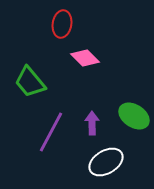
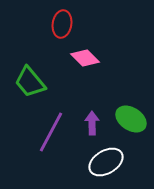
green ellipse: moved 3 px left, 3 px down
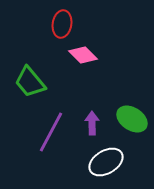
pink diamond: moved 2 px left, 3 px up
green ellipse: moved 1 px right
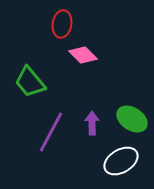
white ellipse: moved 15 px right, 1 px up
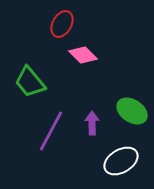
red ellipse: rotated 20 degrees clockwise
green ellipse: moved 8 px up
purple line: moved 1 px up
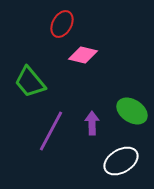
pink diamond: rotated 32 degrees counterclockwise
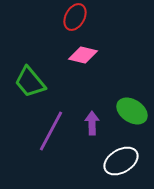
red ellipse: moved 13 px right, 7 px up
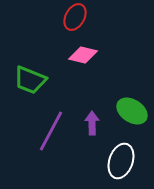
green trapezoid: moved 2 px up; rotated 28 degrees counterclockwise
white ellipse: rotated 40 degrees counterclockwise
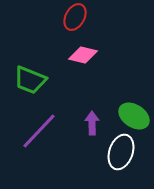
green ellipse: moved 2 px right, 5 px down
purple line: moved 12 px left; rotated 15 degrees clockwise
white ellipse: moved 9 px up
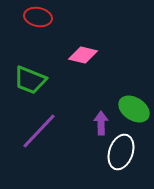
red ellipse: moved 37 px left; rotated 72 degrees clockwise
green ellipse: moved 7 px up
purple arrow: moved 9 px right
